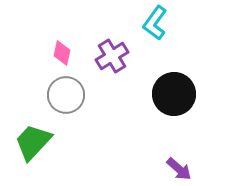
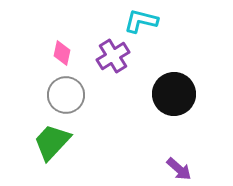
cyan L-shape: moved 14 px left, 2 px up; rotated 68 degrees clockwise
purple cross: moved 1 px right
green trapezoid: moved 19 px right
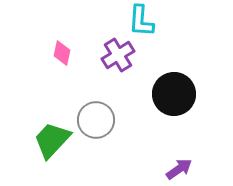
cyan L-shape: rotated 100 degrees counterclockwise
purple cross: moved 5 px right, 1 px up
gray circle: moved 30 px right, 25 px down
green trapezoid: moved 2 px up
purple arrow: rotated 76 degrees counterclockwise
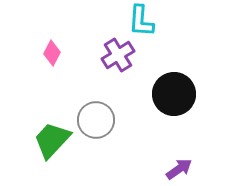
pink diamond: moved 10 px left; rotated 15 degrees clockwise
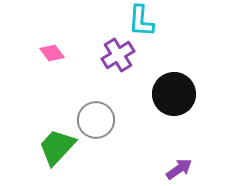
pink diamond: rotated 65 degrees counterclockwise
green trapezoid: moved 5 px right, 7 px down
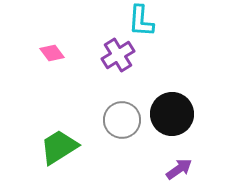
black circle: moved 2 px left, 20 px down
gray circle: moved 26 px right
green trapezoid: moved 2 px right; rotated 15 degrees clockwise
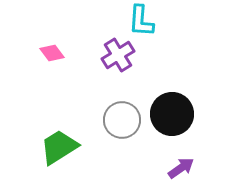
purple arrow: moved 2 px right, 1 px up
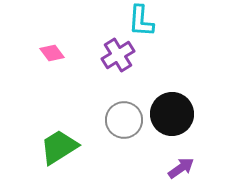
gray circle: moved 2 px right
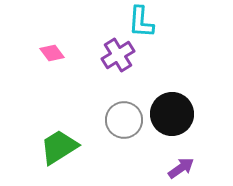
cyan L-shape: moved 1 px down
